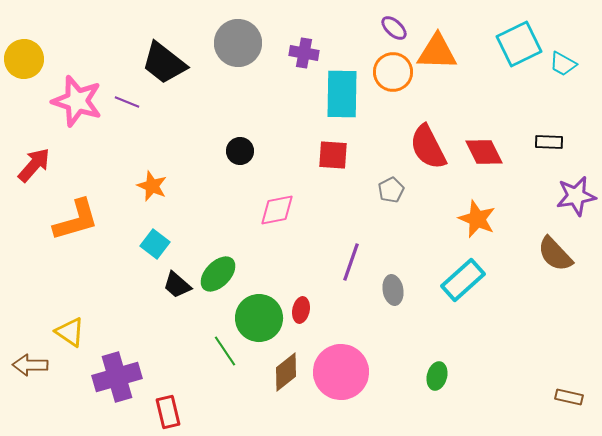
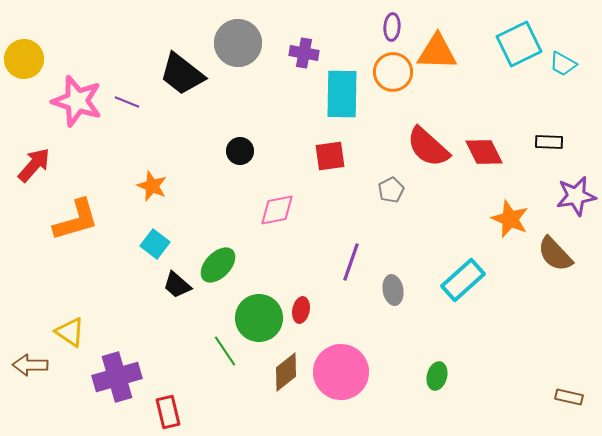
purple ellipse at (394, 28): moved 2 px left, 1 px up; rotated 52 degrees clockwise
black trapezoid at (164, 63): moved 18 px right, 11 px down
red semicircle at (428, 147): rotated 21 degrees counterclockwise
red square at (333, 155): moved 3 px left, 1 px down; rotated 12 degrees counterclockwise
orange star at (477, 219): moved 33 px right
green ellipse at (218, 274): moved 9 px up
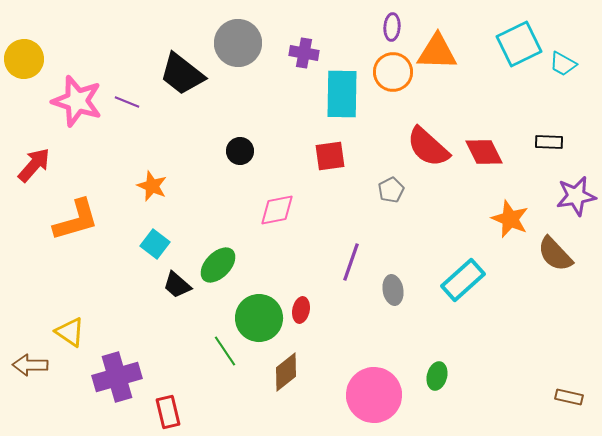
pink circle at (341, 372): moved 33 px right, 23 px down
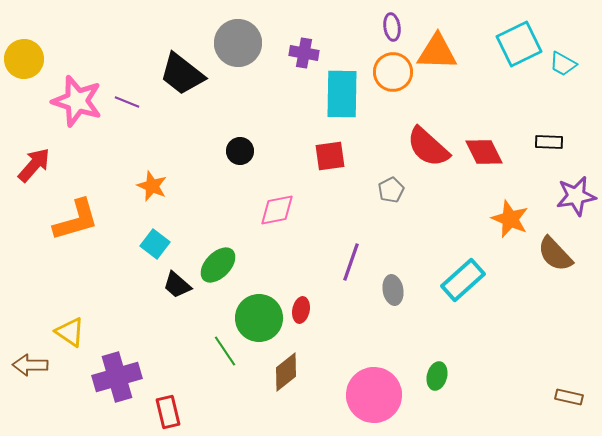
purple ellipse at (392, 27): rotated 12 degrees counterclockwise
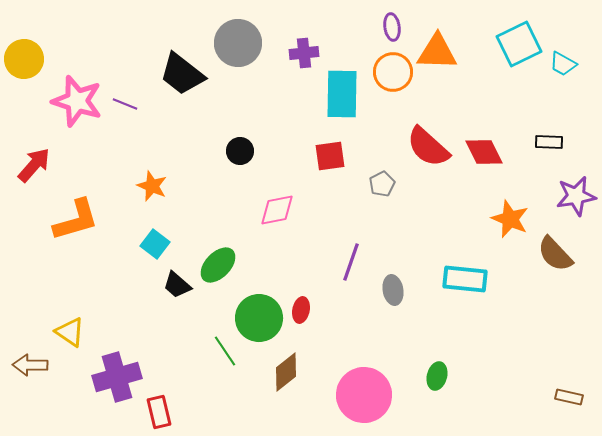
purple cross at (304, 53): rotated 16 degrees counterclockwise
purple line at (127, 102): moved 2 px left, 2 px down
gray pentagon at (391, 190): moved 9 px left, 6 px up
cyan rectangle at (463, 280): moved 2 px right, 1 px up; rotated 48 degrees clockwise
pink circle at (374, 395): moved 10 px left
red rectangle at (168, 412): moved 9 px left
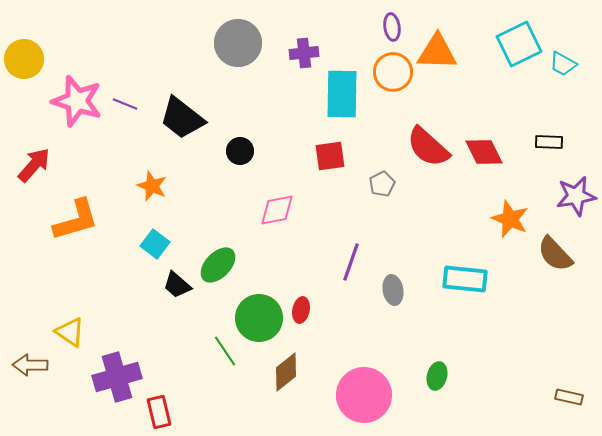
black trapezoid at (182, 74): moved 44 px down
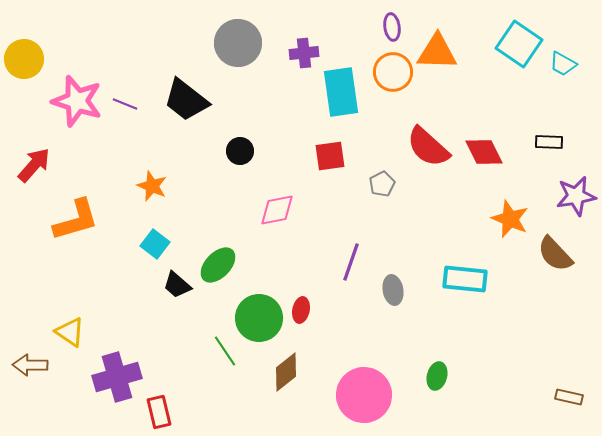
cyan square at (519, 44): rotated 30 degrees counterclockwise
cyan rectangle at (342, 94): moved 1 px left, 2 px up; rotated 9 degrees counterclockwise
black trapezoid at (182, 118): moved 4 px right, 18 px up
